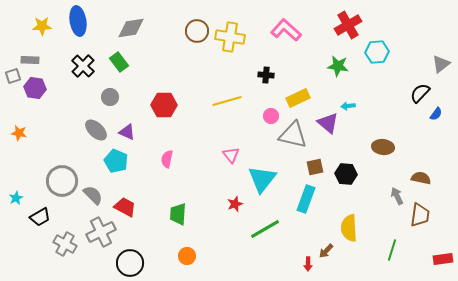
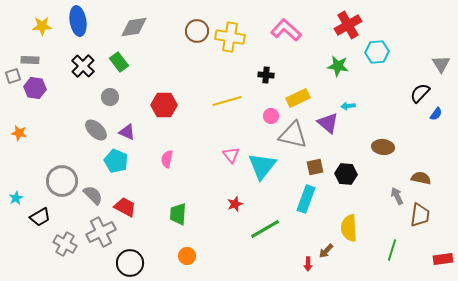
gray diamond at (131, 28): moved 3 px right, 1 px up
gray triangle at (441, 64): rotated 24 degrees counterclockwise
cyan triangle at (262, 179): moved 13 px up
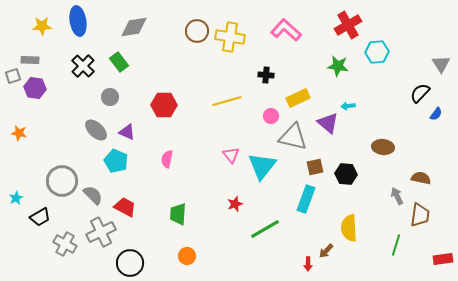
gray triangle at (293, 135): moved 2 px down
green line at (392, 250): moved 4 px right, 5 px up
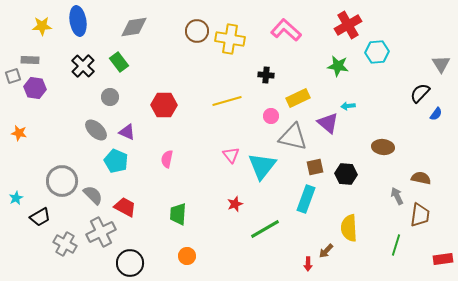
yellow cross at (230, 37): moved 2 px down
